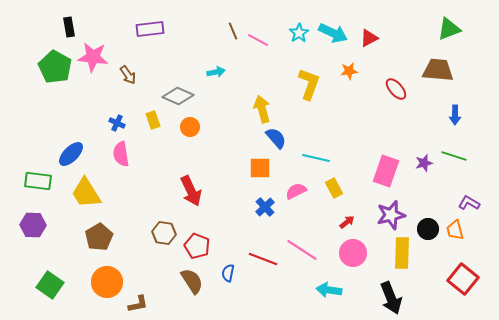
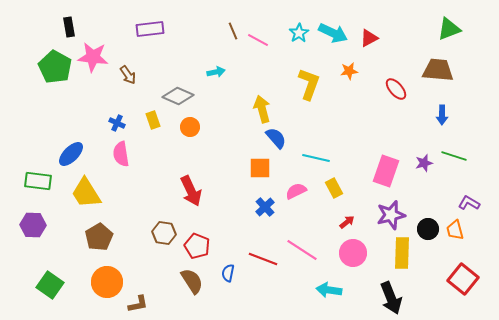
blue arrow at (455, 115): moved 13 px left
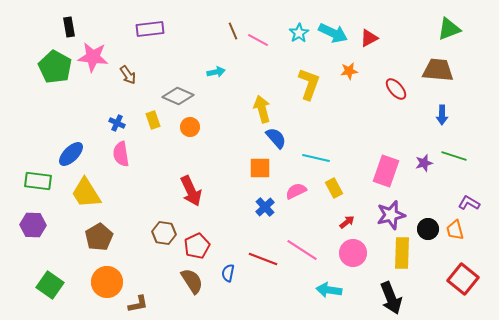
red pentagon at (197, 246): rotated 25 degrees clockwise
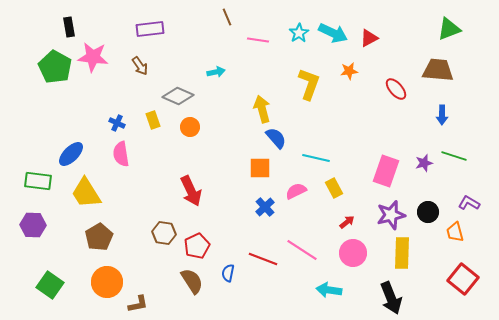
brown line at (233, 31): moved 6 px left, 14 px up
pink line at (258, 40): rotated 20 degrees counterclockwise
brown arrow at (128, 75): moved 12 px right, 9 px up
black circle at (428, 229): moved 17 px up
orange trapezoid at (455, 230): moved 2 px down
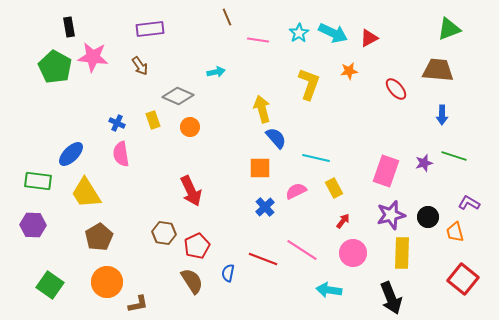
black circle at (428, 212): moved 5 px down
red arrow at (347, 222): moved 4 px left, 1 px up; rotated 14 degrees counterclockwise
